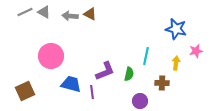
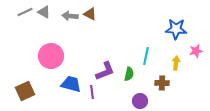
blue star: rotated 10 degrees counterclockwise
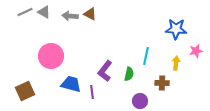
purple L-shape: rotated 150 degrees clockwise
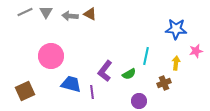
gray triangle: moved 2 px right; rotated 32 degrees clockwise
green semicircle: rotated 48 degrees clockwise
brown cross: moved 2 px right; rotated 24 degrees counterclockwise
purple circle: moved 1 px left
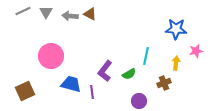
gray line: moved 2 px left, 1 px up
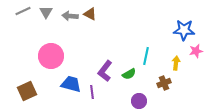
blue star: moved 8 px right, 1 px down
brown square: moved 2 px right
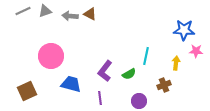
gray triangle: moved 1 px left, 1 px up; rotated 40 degrees clockwise
pink star: rotated 16 degrees clockwise
brown cross: moved 2 px down
purple line: moved 8 px right, 6 px down
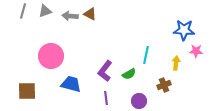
gray line: rotated 49 degrees counterclockwise
cyan line: moved 1 px up
brown square: rotated 24 degrees clockwise
purple line: moved 6 px right
